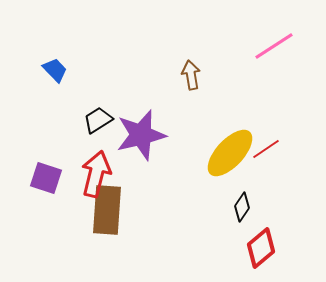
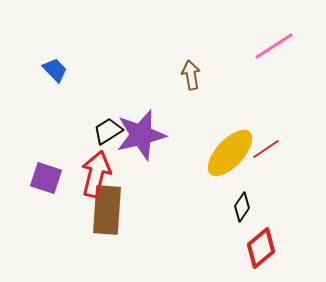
black trapezoid: moved 10 px right, 11 px down
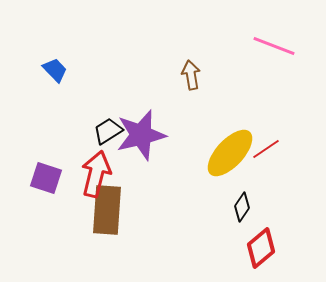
pink line: rotated 54 degrees clockwise
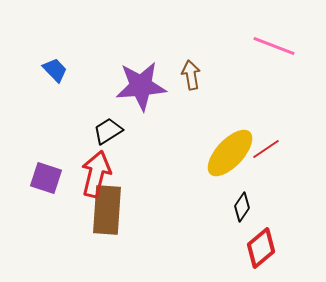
purple star: moved 49 px up; rotated 9 degrees clockwise
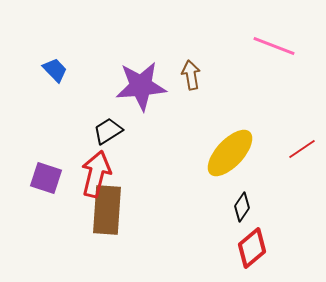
red line: moved 36 px right
red diamond: moved 9 px left
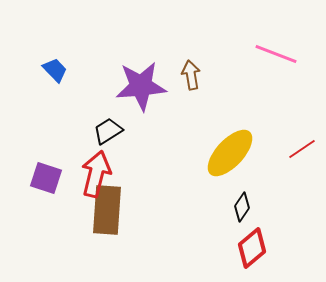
pink line: moved 2 px right, 8 px down
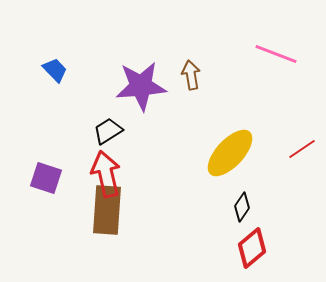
red arrow: moved 10 px right; rotated 27 degrees counterclockwise
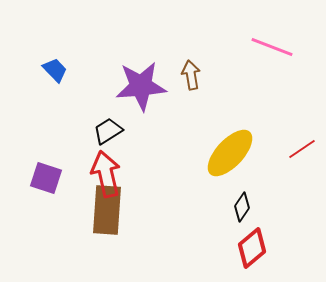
pink line: moved 4 px left, 7 px up
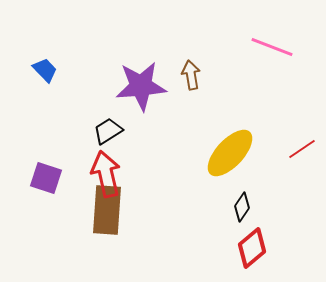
blue trapezoid: moved 10 px left
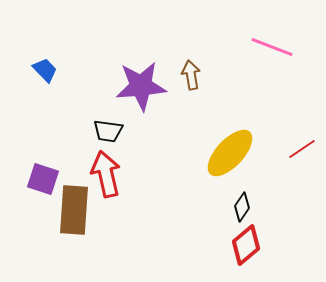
black trapezoid: rotated 140 degrees counterclockwise
purple square: moved 3 px left, 1 px down
brown rectangle: moved 33 px left
red diamond: moved 6 px left, 3 px up
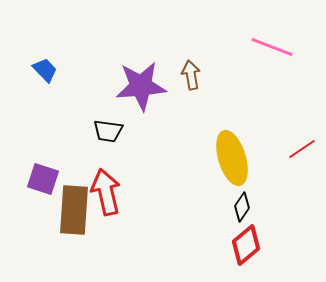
yellow ellipse: moved 2 px right, 5 px down; rotated 60 degrees counterclockwise
red arrow: moved 18 px down
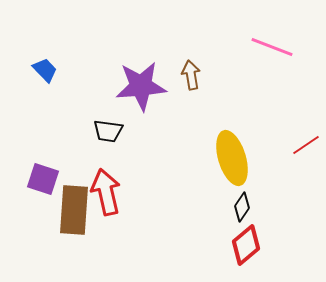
red line: moved 4 px right, 4 px up
